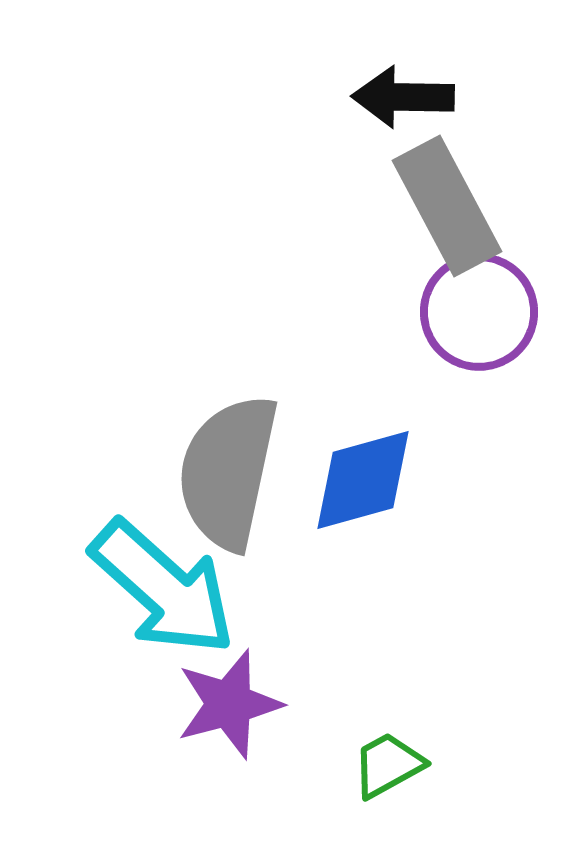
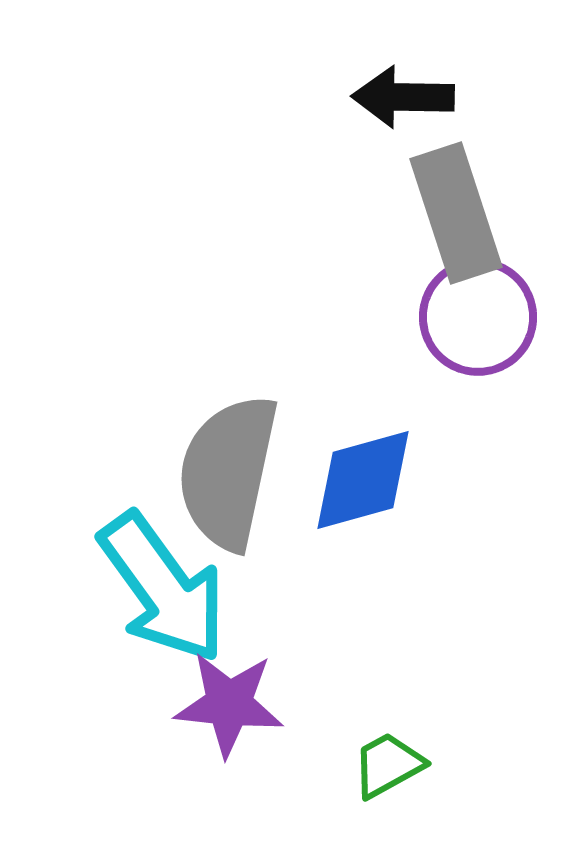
gray rectangle: moved 9 px right, 7 px down; rotated 10 degrees clockwise
purple circle: moved 1 px left, 5 px down
cyan arrow: rotated 12 degrees clockwise
purple star: rotated 21 degrees clockwise
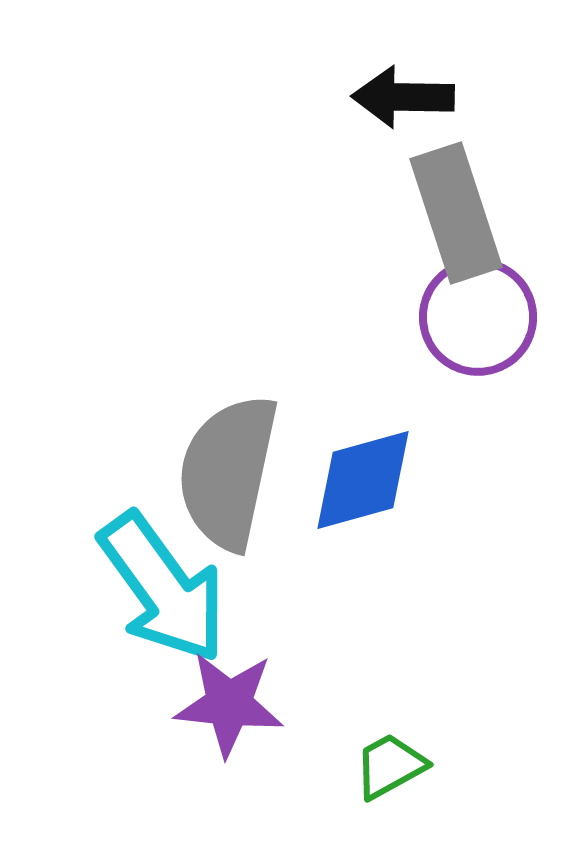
green trapezoid: moved 2 px right, 1 px down
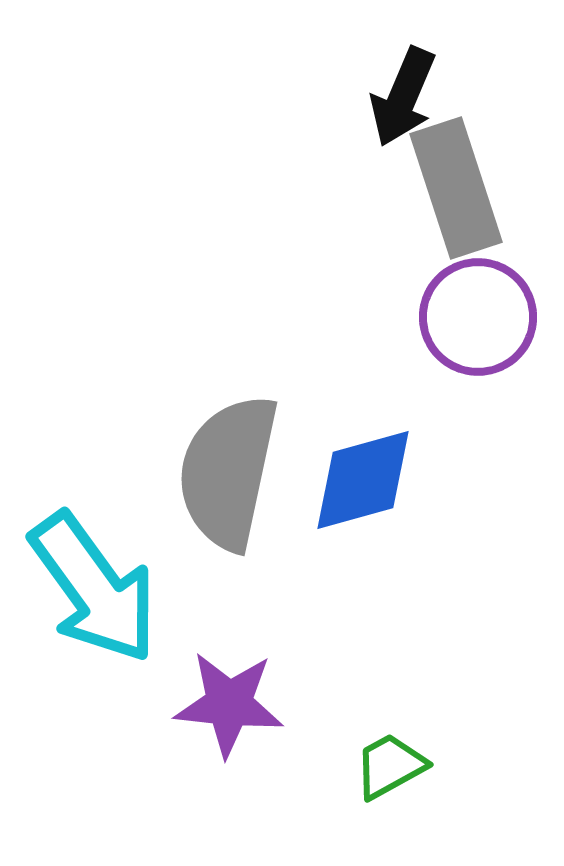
black arrow: rotated 68 degrees counterclockwise
gray rectangle: moved 25 px up
cyan arrow: moved 69 px left
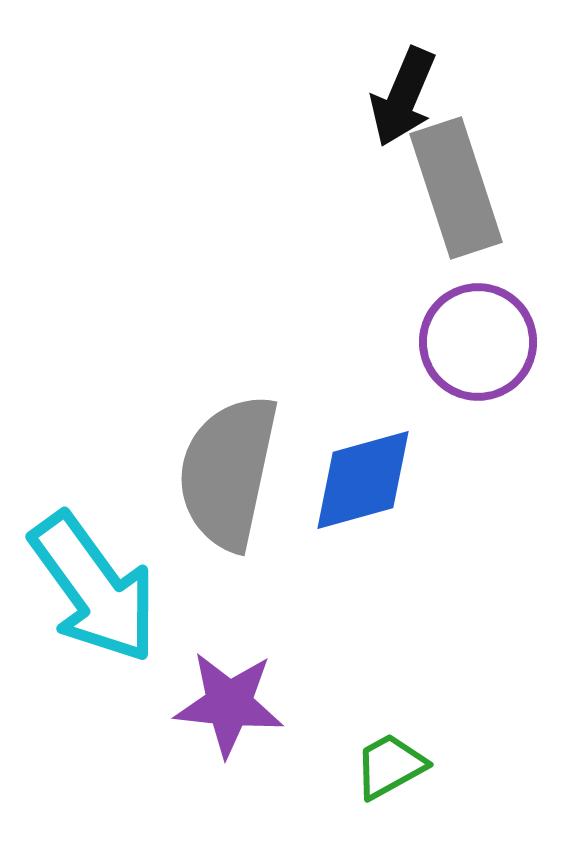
purple circle: moved 25 px down
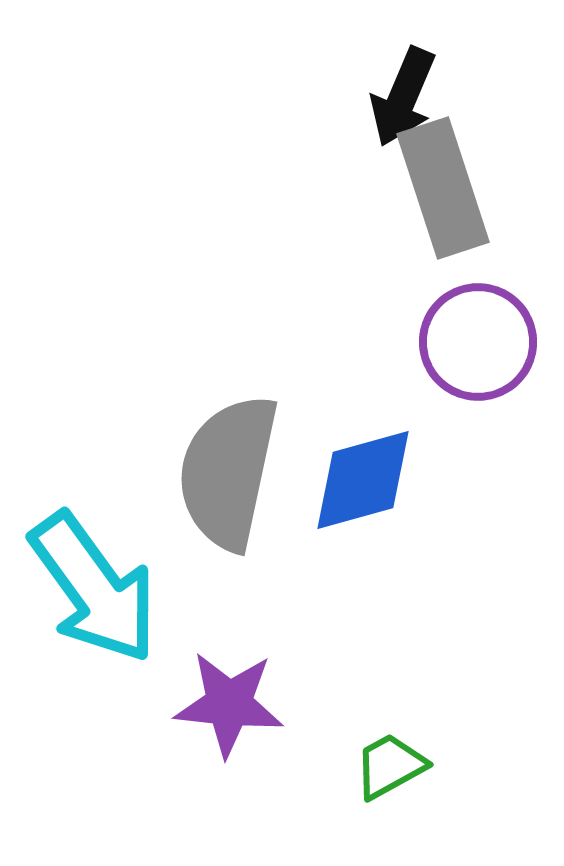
gray rectangle: moved 13 px left
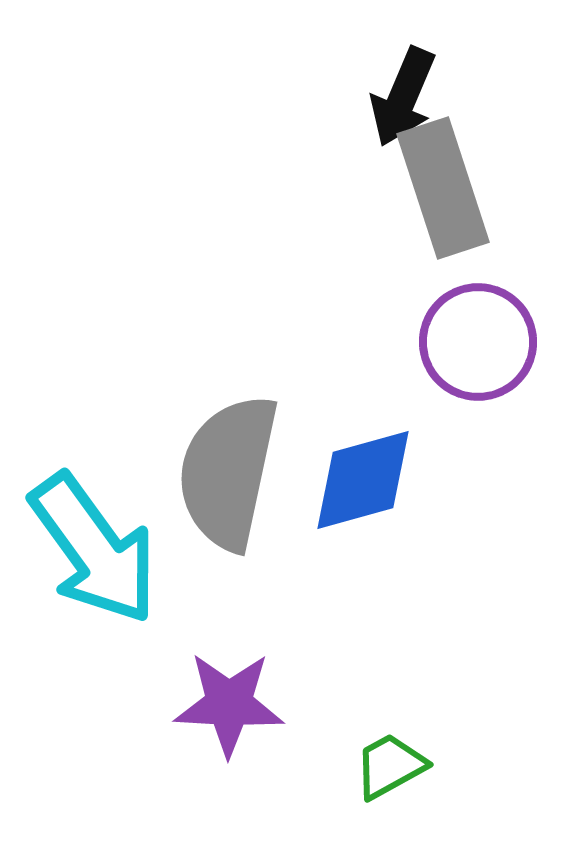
cyan arrow: moved 39 px up
purple star: rotated 3 degrees counterclockwise
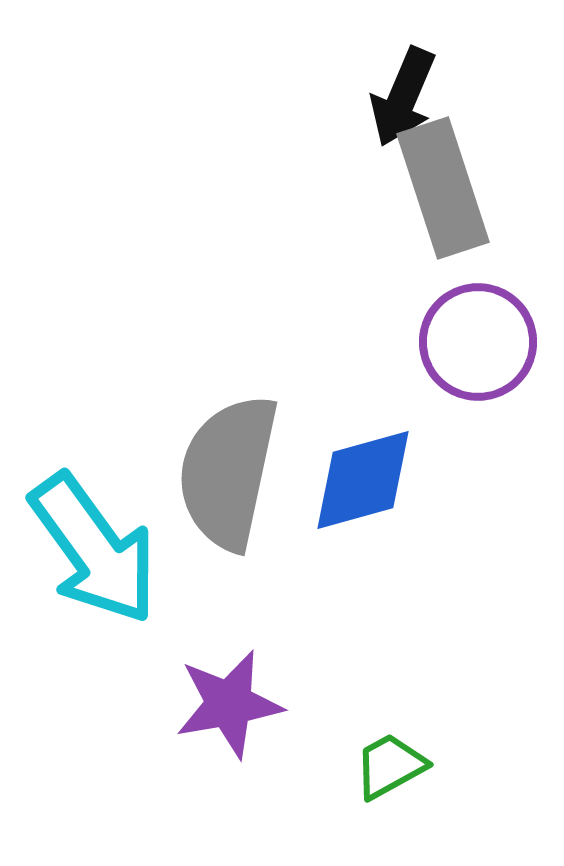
purple star: rotated 13 degrees counterclockwise
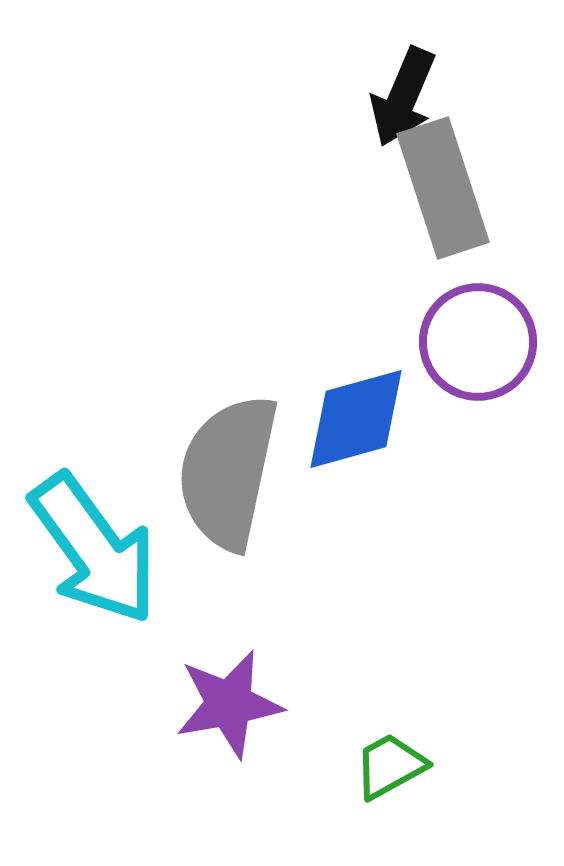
blue diamond: moved 7 px left, 61 px up
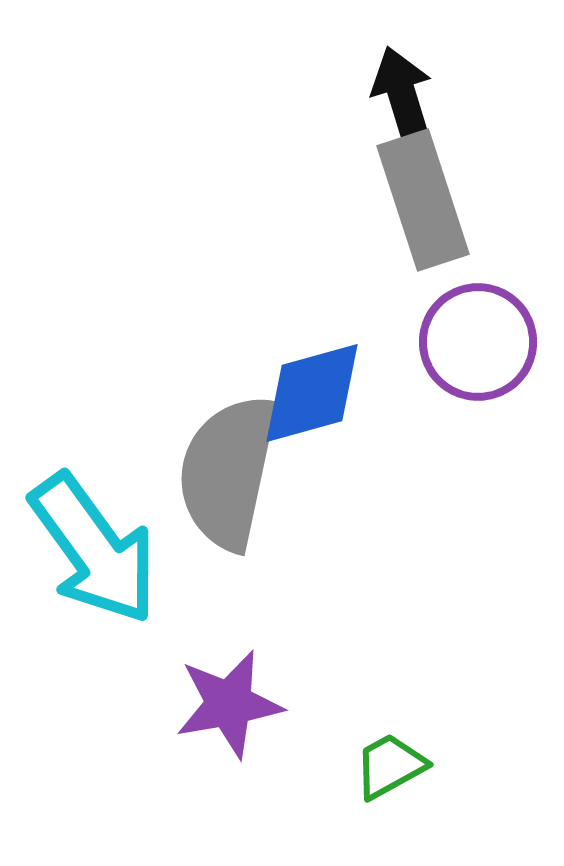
black arrow: rotated 140 degrees clockwise
gray rectangle: moved 20 px left, 12 px down
blue diamond: moved 44 px left, 26 px up
